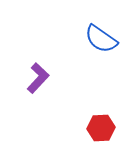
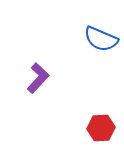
blue semicircle: rotated 12 degrees counterclockwise
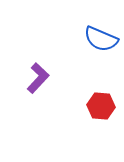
red hexagon: moved 22 px up; rotated 8 degrees clockwise
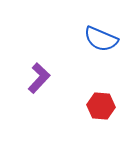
purple L-shape: moved 1 px right
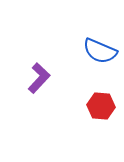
blue semicircle: moved 1 px left, 12 px down
